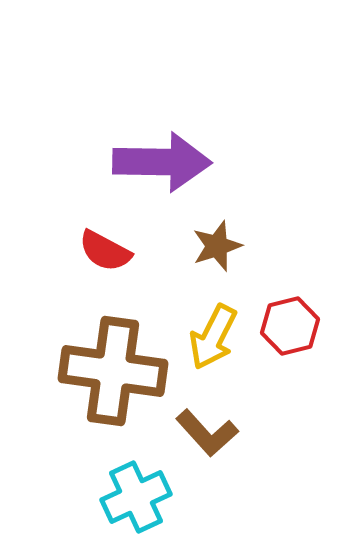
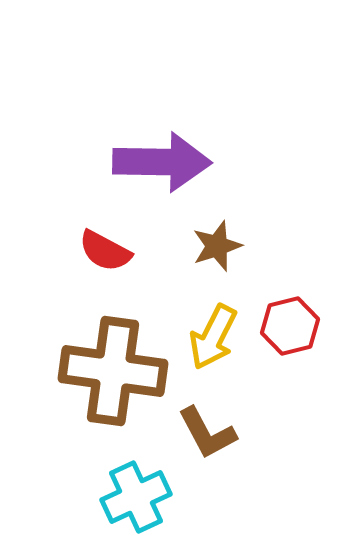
brown L-shape: rotated 14 degrees clockwise
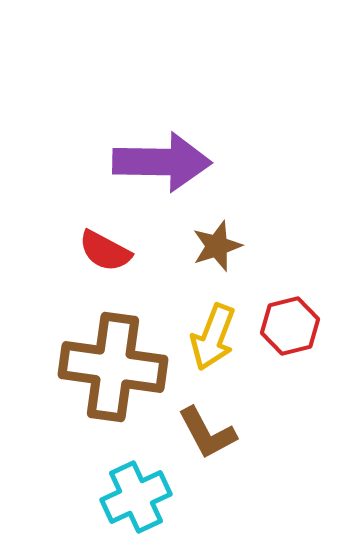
yellow arrow: rotated 6 degrees counterclockwise
brown cross: moved 4 px up
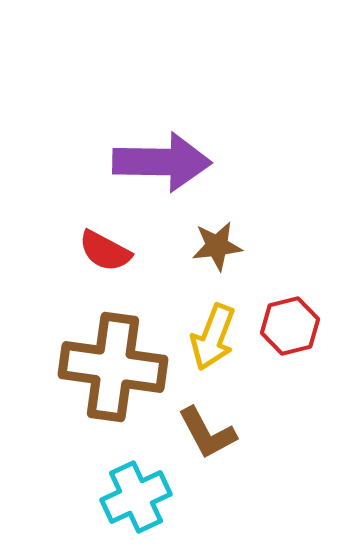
brown star: rotated 12 degrees clockwise
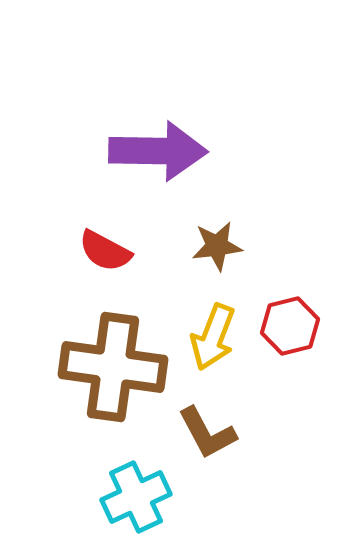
purple arrow: moved 4 px left, 11 px up
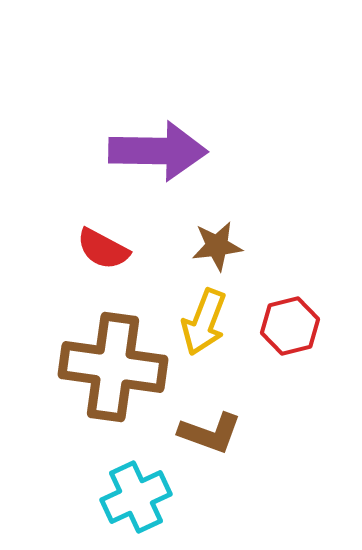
red semicircle: moved 2 px left, 2 px up
yellow arrow: moved 9 px left, 15 px up
brown L-shape: moved 3 px right; rotated 42 degrees counterclockwise
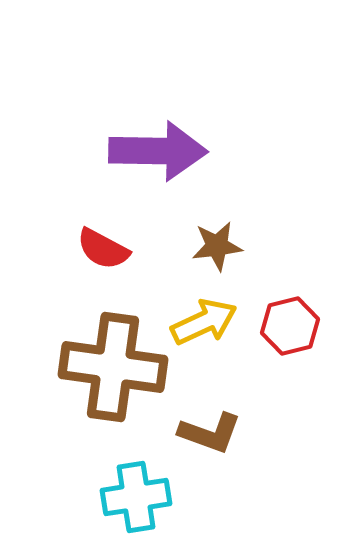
yellow arrow: rotated 136 degrees counterclockwise
cyan cross: rotated 16 degrees clockwise
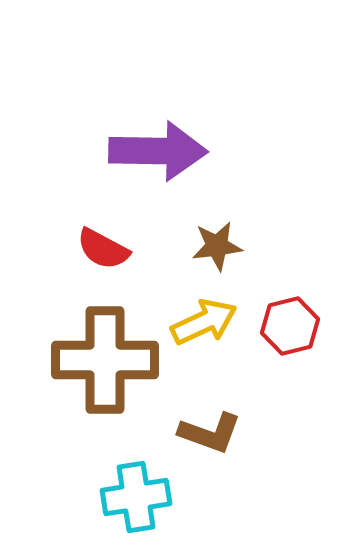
brown cross: moved 8 px left, 7 px up; rotated 8 degrees counterclockwise
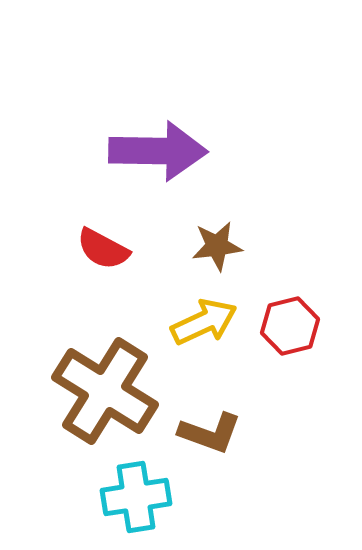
brown cross: moved 31 px down; rotated 32 degrees clockwise
